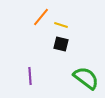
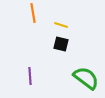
orange line: moved 8 px left, 4 px up; rotated 48 degrees counterclockwise
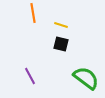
purple line: rotated 24 degrees counterclockwise
